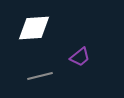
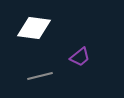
white diamond: rotated 12 degrees clockwise
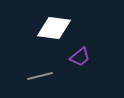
white diamond: moved 20 px right
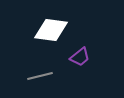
white diamond: moved 3 px left, 2 px down
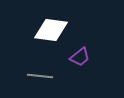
gray line: rotated 20 degrees clockwise
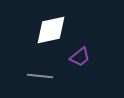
white diamond: rotated 20 degrees counterclockwise
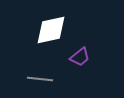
gray line: moved 3 px down
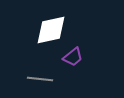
purple trapezoid: moved 7 px left
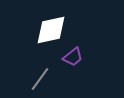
gray line: rotated 60 degrees counterclockwise
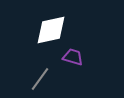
purple trapezoid: rotated 125 degrees counterclockwise
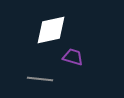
gray line: rotated 60 degrees clockwise
